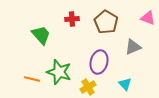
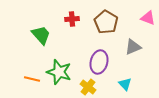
yellow cross: rotated 21 degrees counterclockwise
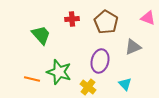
purple ellipse: moved 1 px right, 1 px up
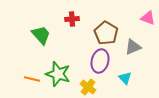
brown pentagon: moved 11 px down
green star: moved 1 px left, 2 px down
cyan triangle: moved 6 px up
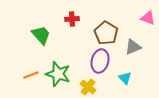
orange line: moved 1 px left, 4 px up; rotated 35 degrees counterclockwise
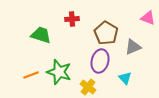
green trapezoid: rotated 30 degrees counterclockwise
green star: moved 1 px right, 2 px up
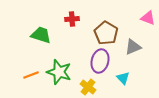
cyan triangle: moved 2 px left
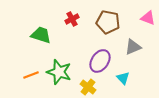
red cross: rotated 24 degrees counterclockwise
brown pentagon: moved 2 px right, 11 px up; rotated 20 degrees counterclockwise
purple ellipse: rotated 20 degrees clockwise
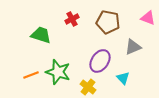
green star: moved 1 px left
